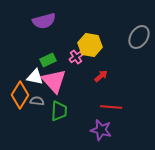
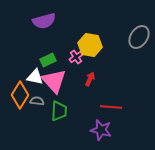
red arrow: moved 11 px left, 3 px down; rotated 24 degrees counterclockwise
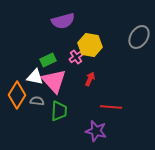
purple semicircle: moved 19 px right
orange diamond: moved 3 px left
purple star: moved 5 px left, 1 px down
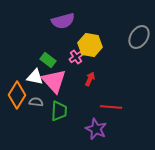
green rectangle: rotated 63 degrees clockwise
gray semicircle: moved 1 px left, 1 px down
purple star: moved 2 px up; rotated 10 degrees clockwise
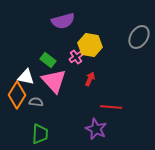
white triangle: moved 9 px left
green trapezoid: moved 19 px left, 23 px down
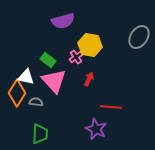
red arrow: moved 1 px left
orange diamond: moved 2 px up
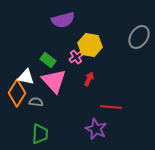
purple semicircle: moved 1 px up
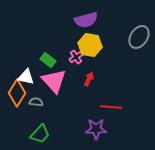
purple semicircle: moved 23 px right
purple star: rotated 25 degrees counterclockwise
green trapezoid: rotated 40 degrees clockwise
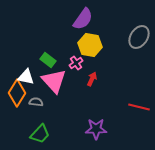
purple semicircle: moved 3 px left, 1 px up; rotated 40 degrees counterclockwise
pink cross: moved 6 px down
red arrow: moved 3 px right
red line: moved 28 px right; rotated 10 degrees clockwise
